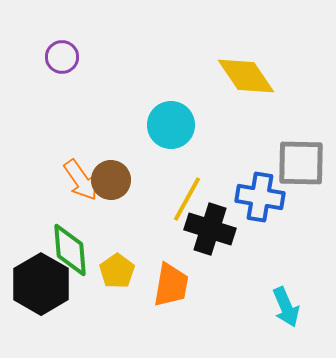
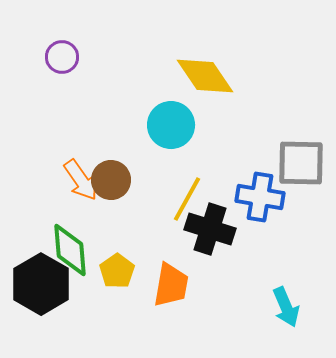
yellow diamond: moved 41 px left
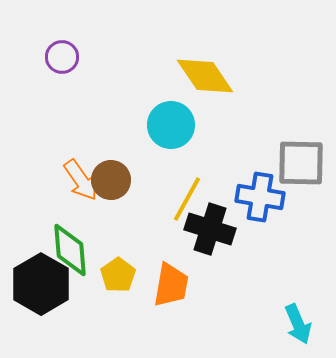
yellow pentagon: moved 1 px right, 4 px down
cyan arrow: moved 12 px right, 17 px down
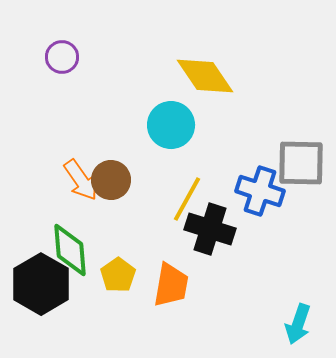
blue cross: moved 6 px up; rotated 9 degrees clockwise
cyan arrow: rotated 42 degrees clockwise
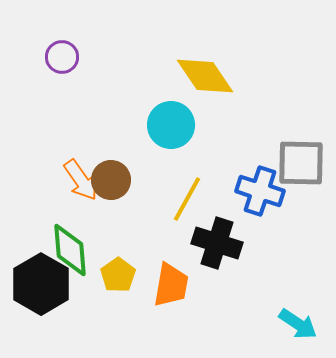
black cross: moved 7 px right, 14 px down
cyan arrow: rotated 75 degrees counterclockwise
